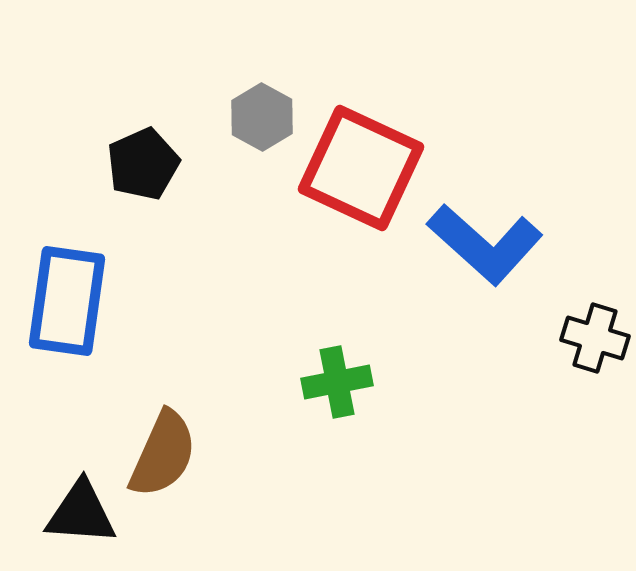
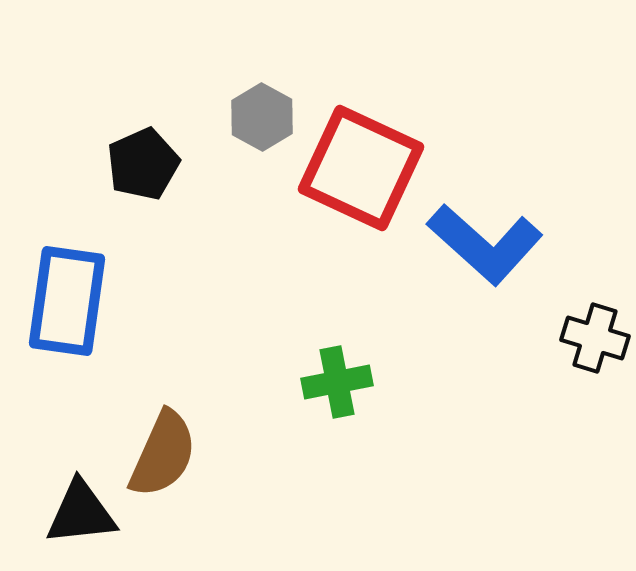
black triangle: rotated 10 degrees counterclockwise
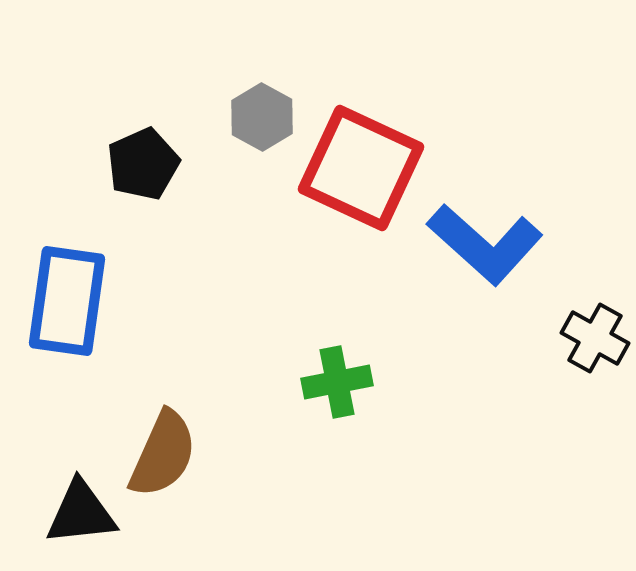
black cross: rotated 12 degrees clockwise
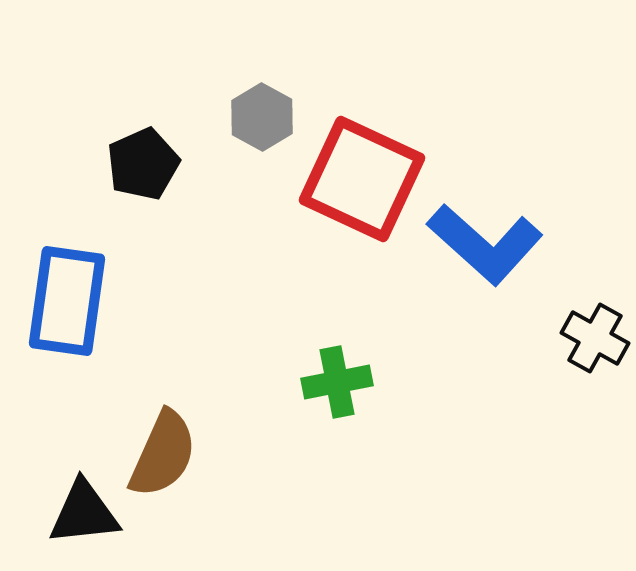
red square: moved 1 px right, 11 px down
black triangle: moved 3 px right
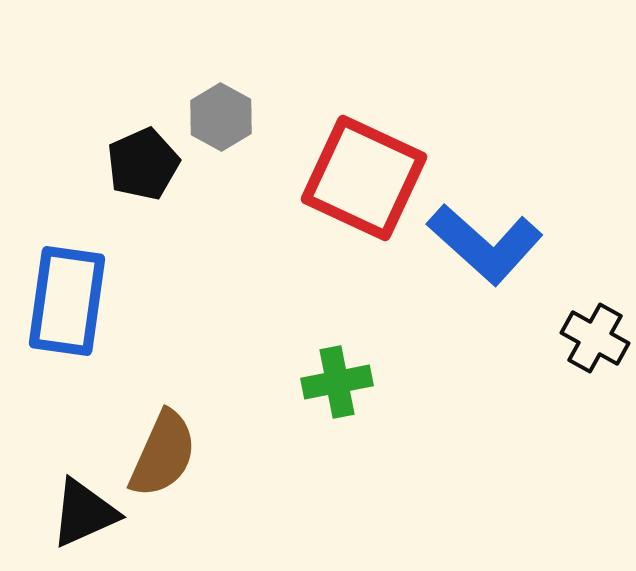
gray hexagon: moved 41 px left
red square: moved 2 px right, 1 px up
black triangle: rotated 18 degrees counterclockwise
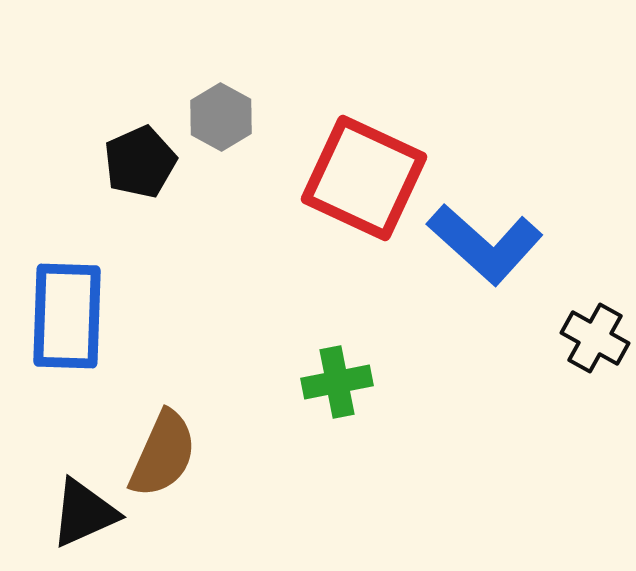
black pentagon: moved 3 px left, 2 px up
blue rectangle: moved 15 px down; rotated 6 degrees counterclockwise
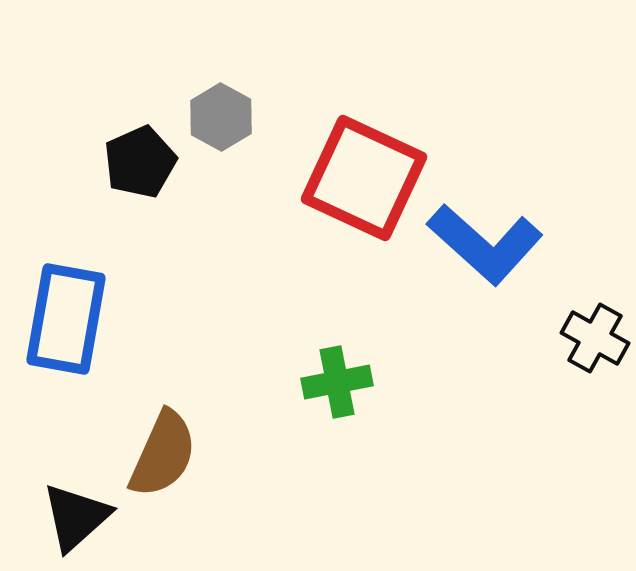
blue rectangle: moved 1 px left, 3 px down; rotated 8 degrees clockwise
black triangle: moved 8 px left, 4 px down; rotated 18 degrees counterclockwise
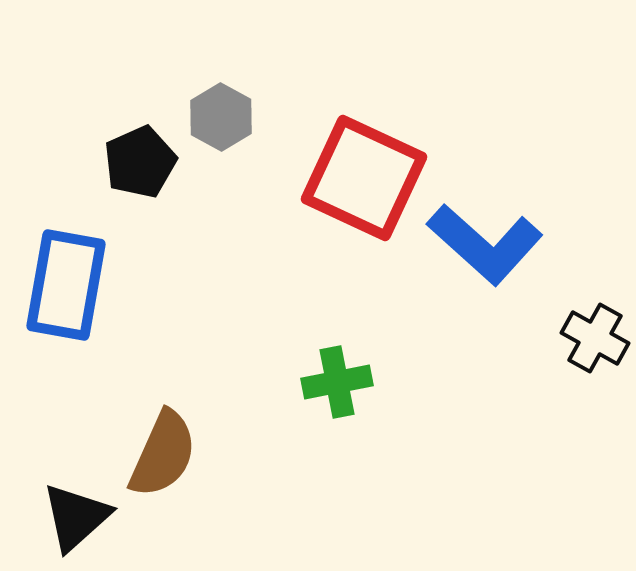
blue rectangle: moved 34 px up
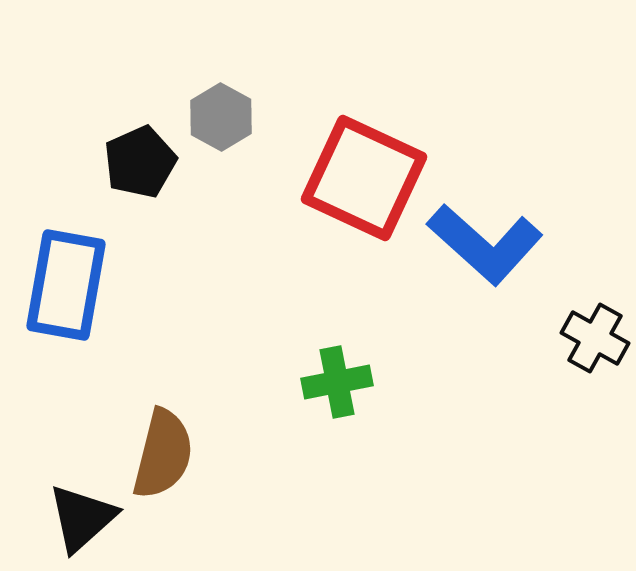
brown semicircle: rotated 10 degrees counterclockwise
black triangle: moved 6 px right, 1 px down
